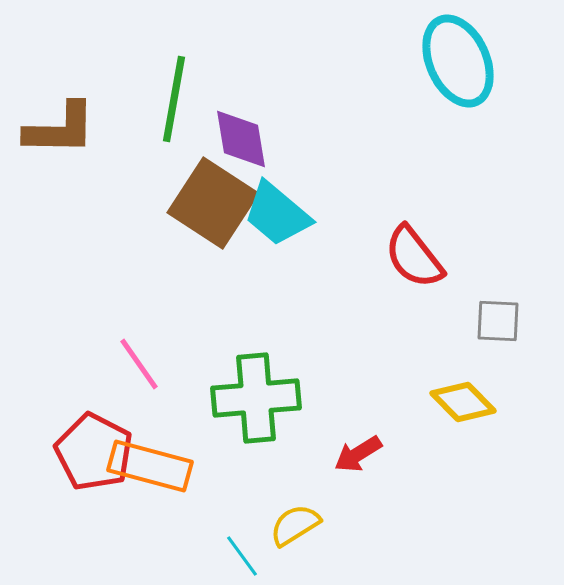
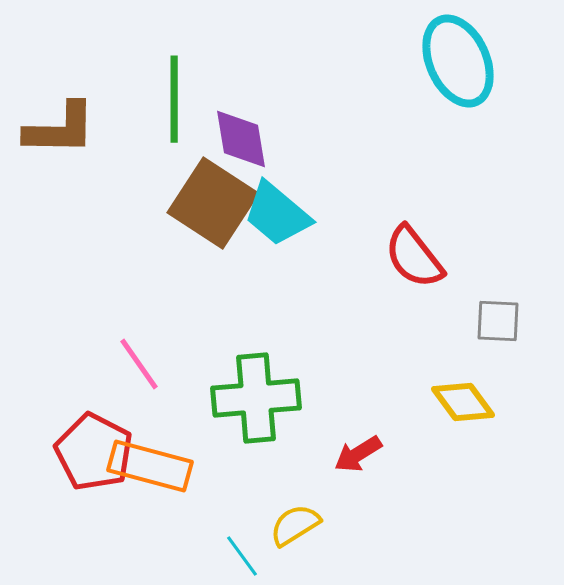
green line: rotated 10 degrees counterclockwise
yellow diamond: rotated 8 degrees clockwise
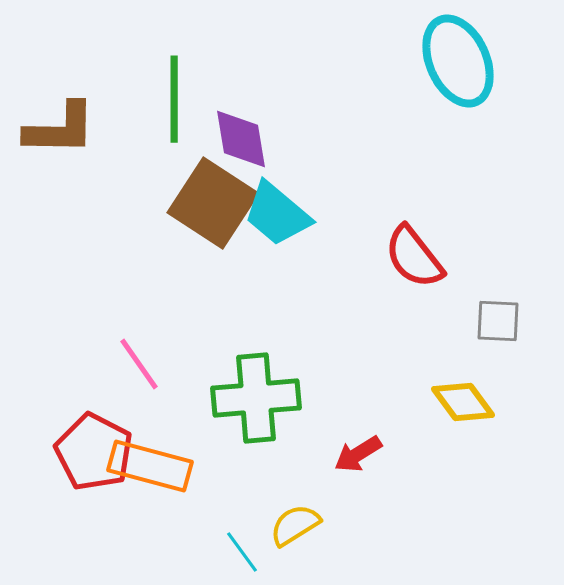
cyan line: moved 4 px up
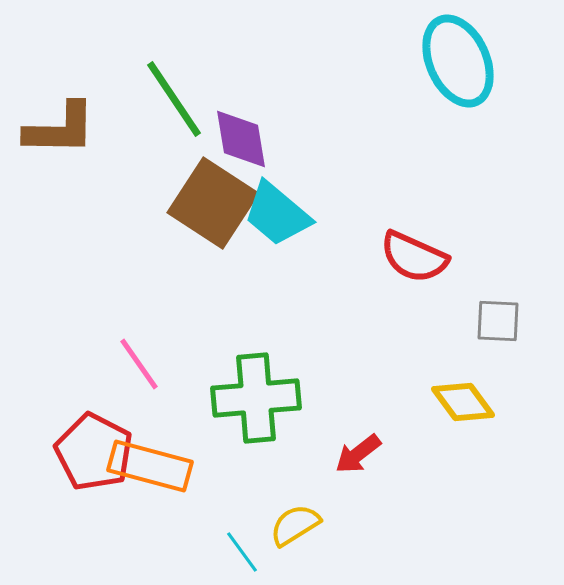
green line: rotated 34 degrees counterclockwise
red semicircle: rotated 28 degrees counterclockwise
red arrow: rotated 6 degrees counterclockwise
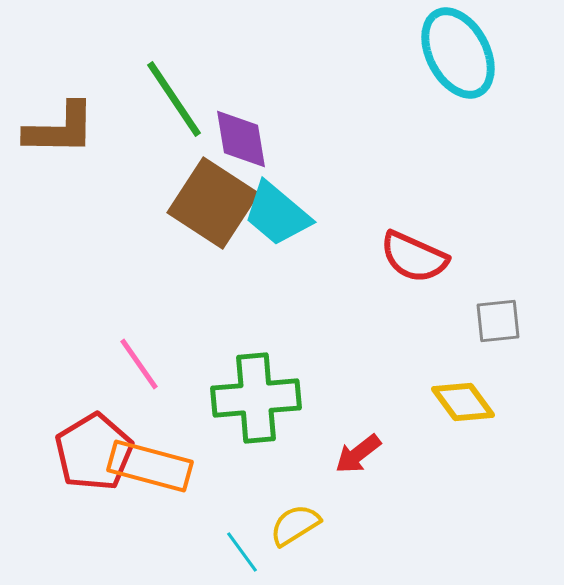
cyan ellipse: moved 8 px up; rotated 4 degrees counterclockwise
gray square: rotated 9 degrees counterclockwise
red pentagon: rotated 14 degrees clockwise
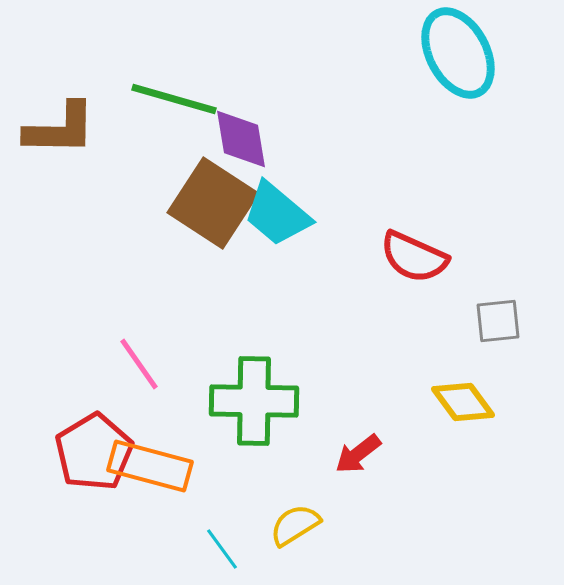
green line: rotated 40 degrees counterclockwise
green cross: moved 2 px left, 3 px down; rotated 6 degrees clockwise
cyan line: moved 20 px left, 3 px up
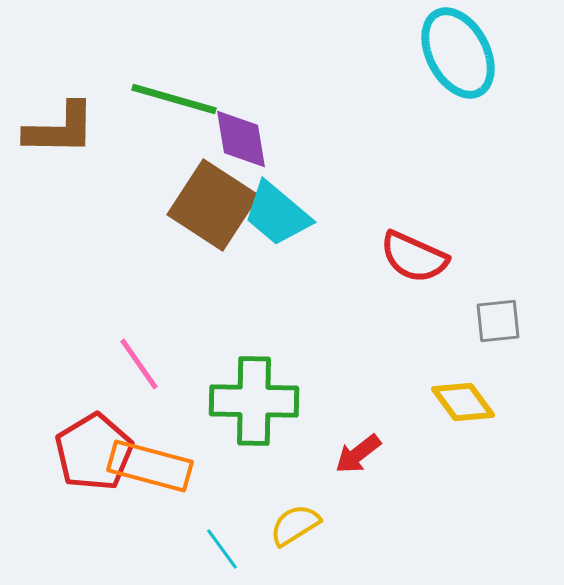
brown square: moved 2 px down
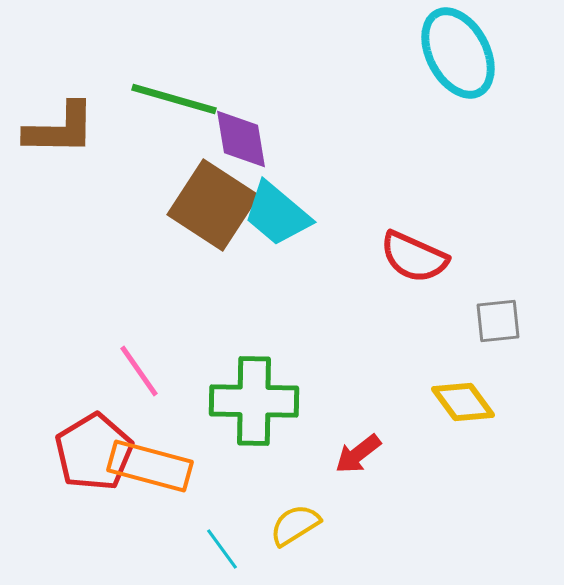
pink line: moved 7 px down
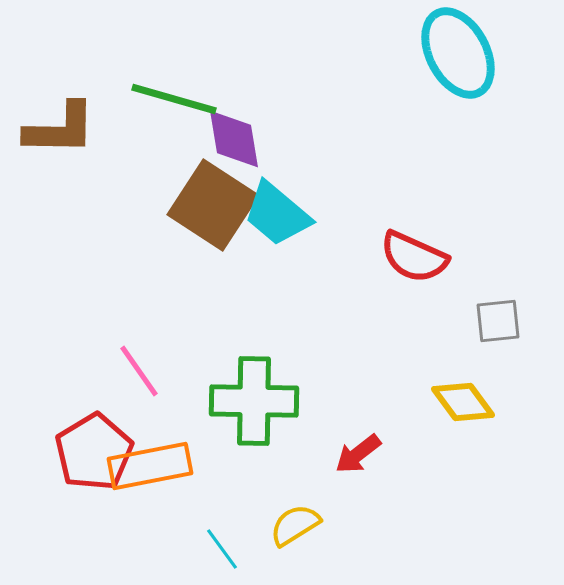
purple diamond: moved 7 px left
orange rectangle: rotated 26 degrees counterclockwise
